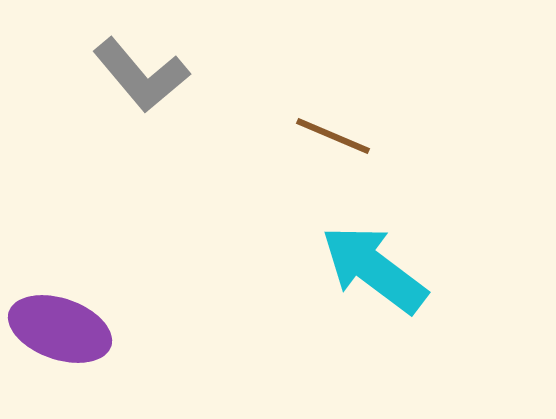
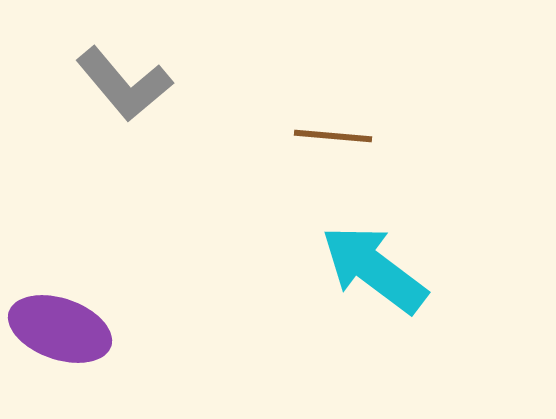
gray L-shape: moved 17 px left, 9 px down
brown line: rotated 18 degrees counterclockwise
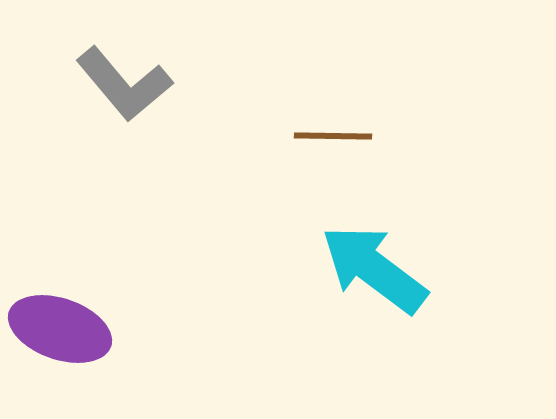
brown line: rotated 4 degrees counterclockwise
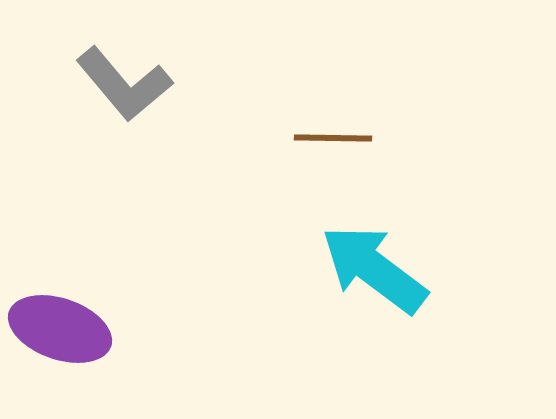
brown line: moved 2 px down
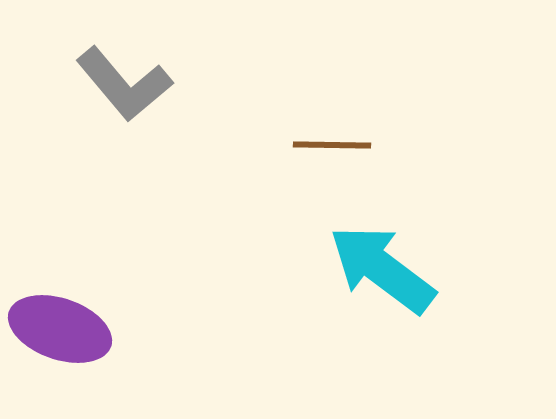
brown line: moved 1 px left, 7 px down
cyan arrow: moved 8 px right
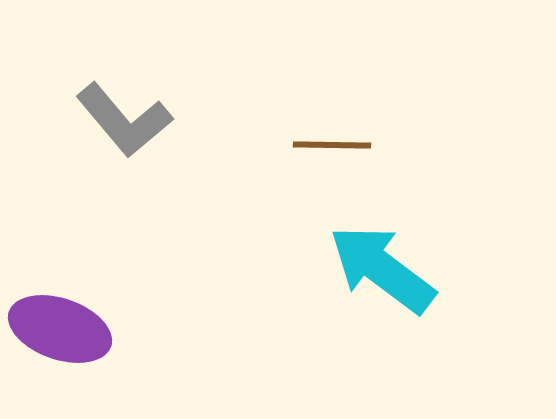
gray L-shape: moved 36 px down
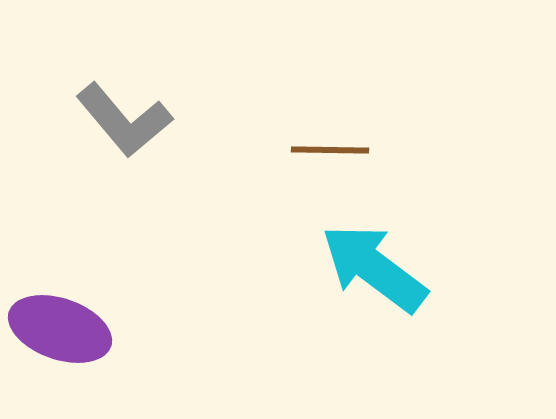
brown line: moved 2 px left, 5 px down
cyan arrow: moved 8 px left, 1 px up
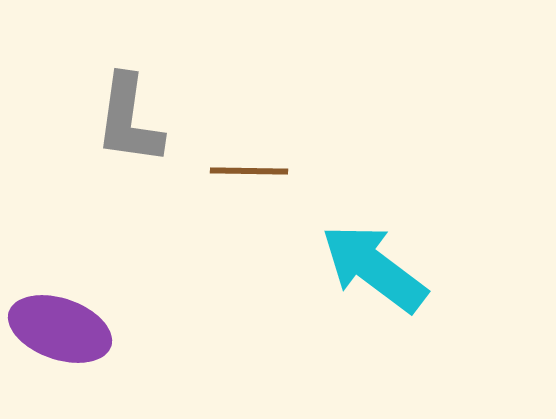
gray L-shape: moved 5 px right; rotated 48 degrees clockwise
brown line: moved 81 px left, 21 px down
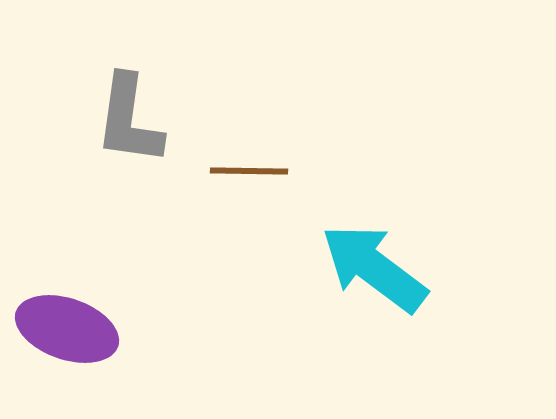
purple ellipse: moved 7 px right
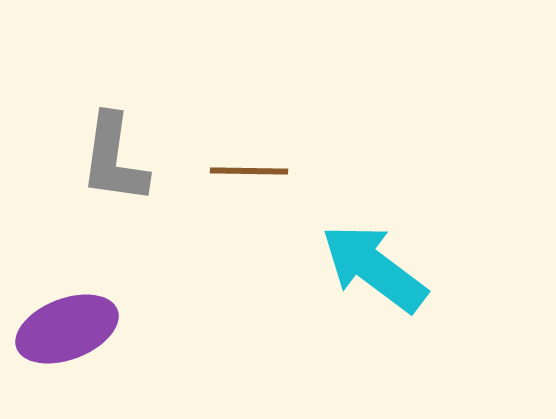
gray L-shape: moved 15 px left, 39 px down
purple ellipse: rotated 40 degrees counterclockwise
